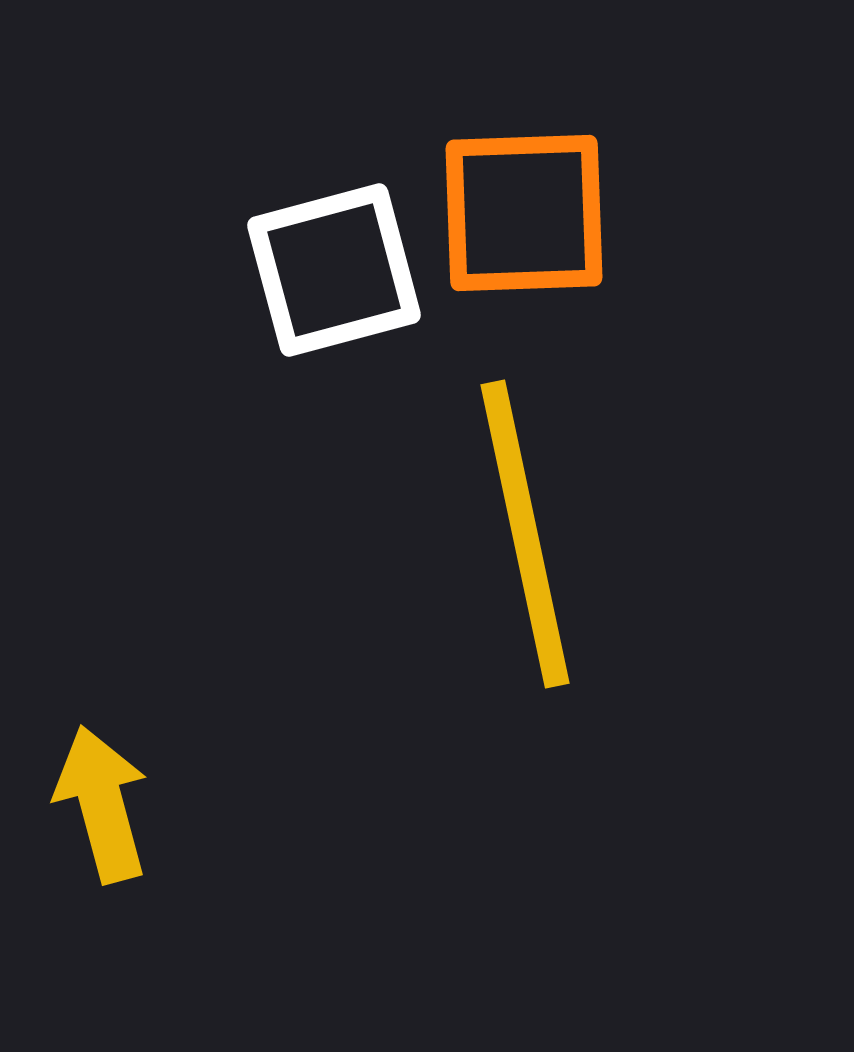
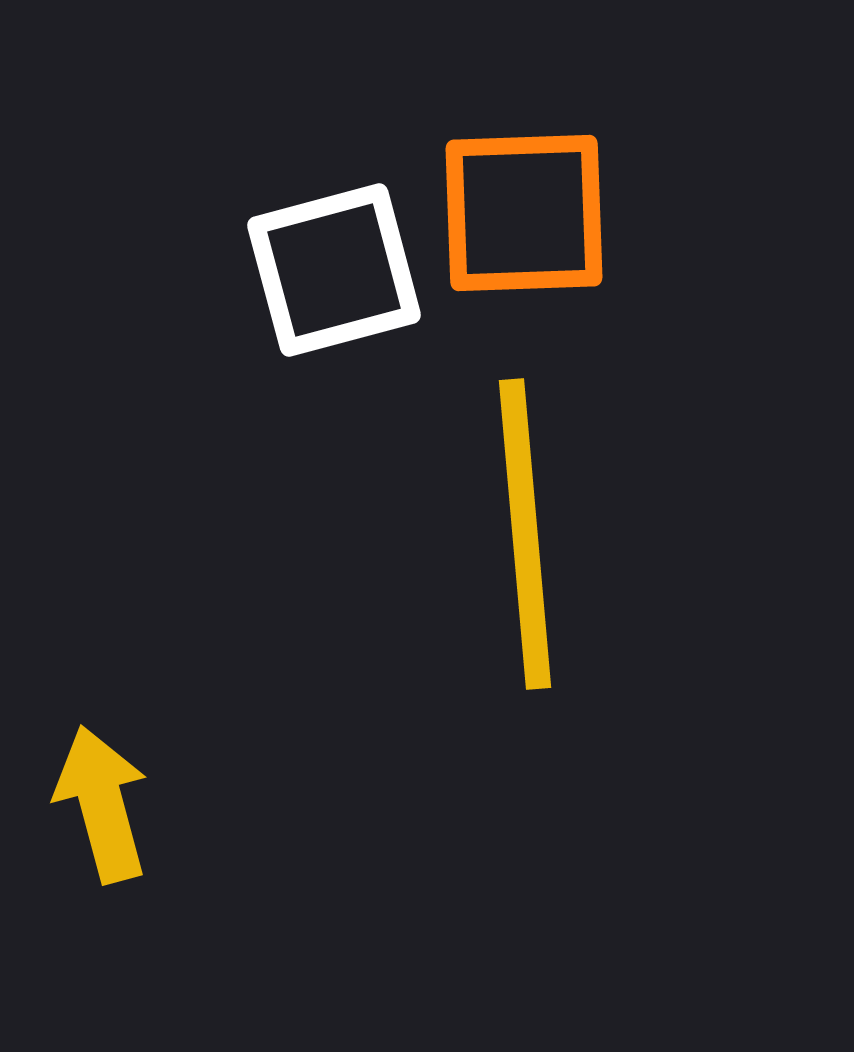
yellow line: rotated 7 degrees clockwise
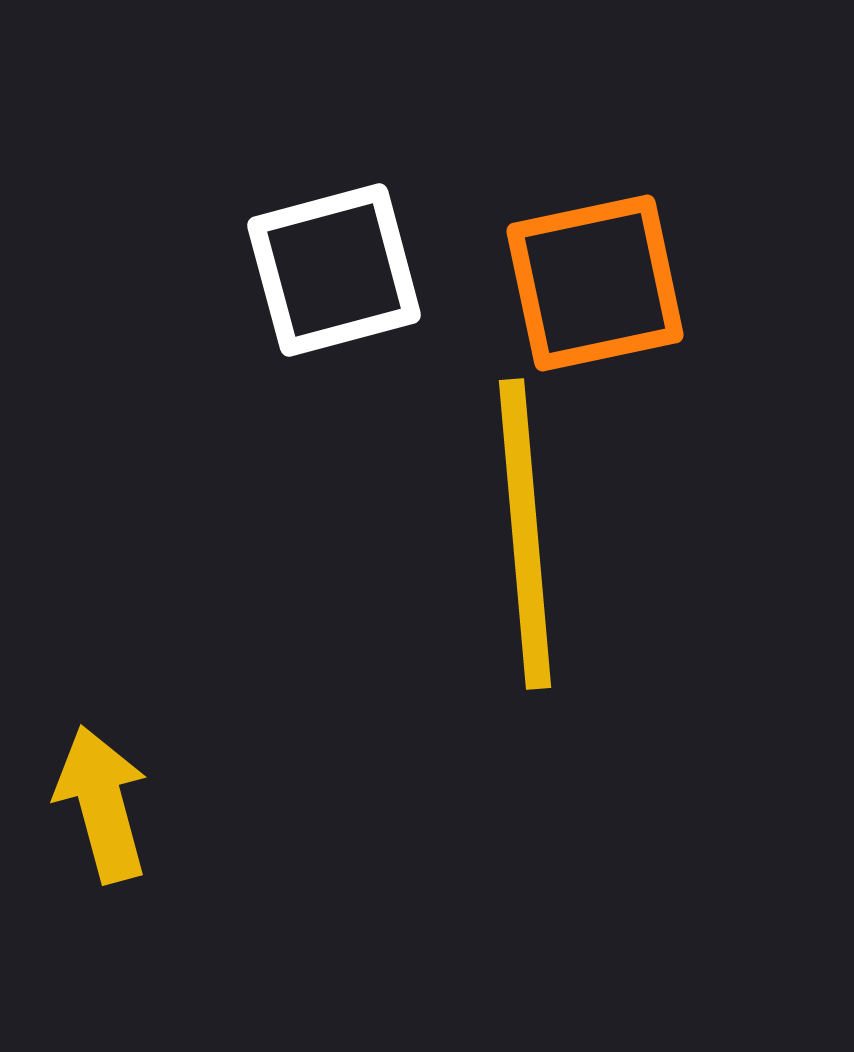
orange square: moved 71 px right, 70 px down; rotated 10 degrees counterclockwise
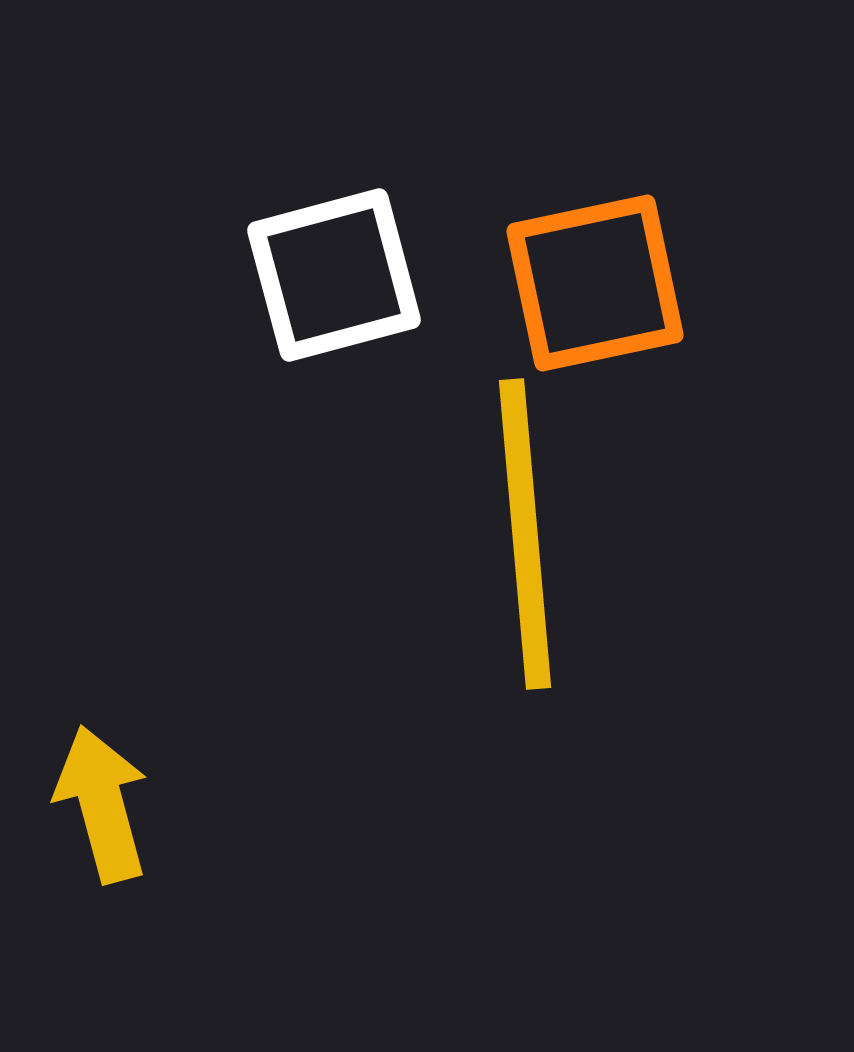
white square: moved 5 px down
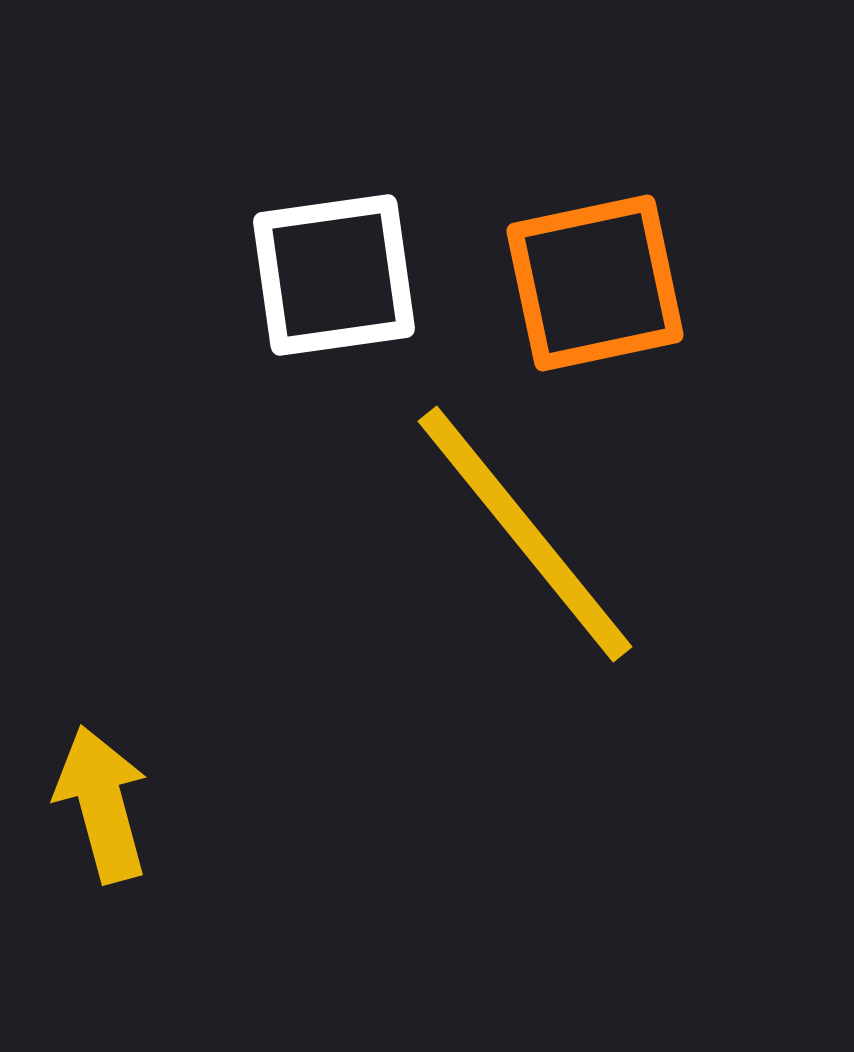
white square: rotated 7 degrees clockwise
yellow line: rotated 34 degrees counterclockwise
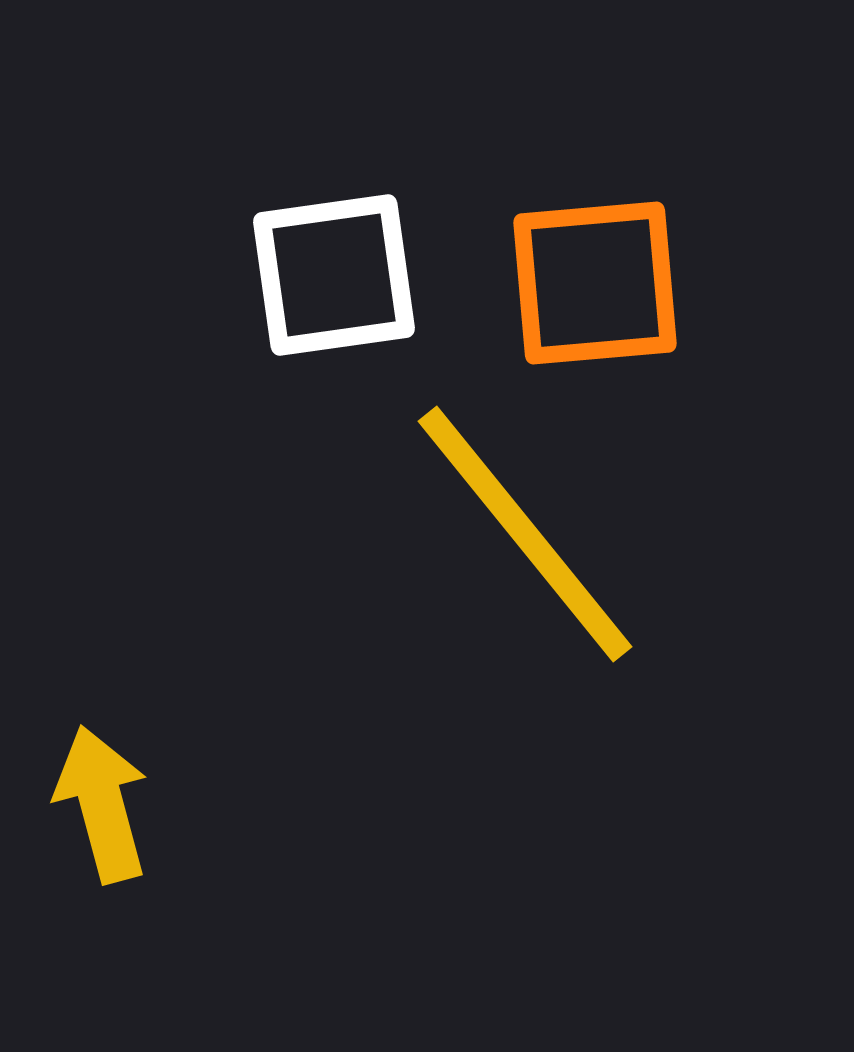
orange square: rotated 7 degrees clockwise
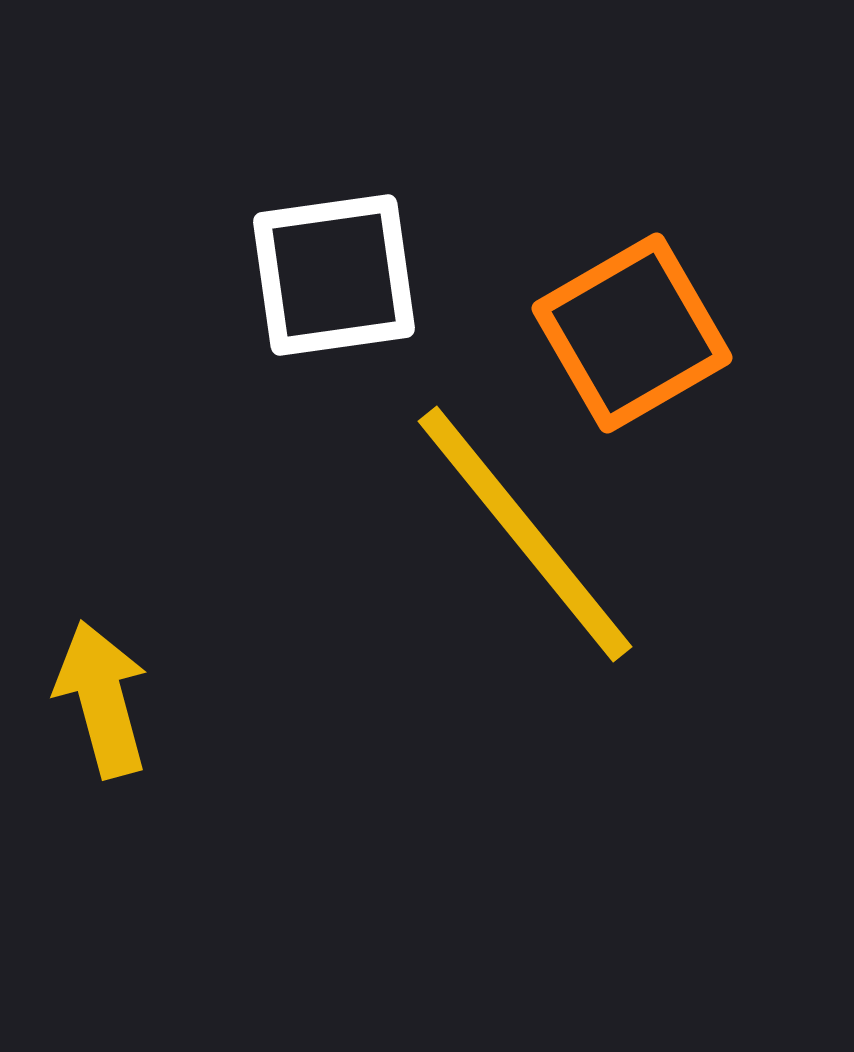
orange square: moved 37 px right, 50 px down; rotated 25 degrees counterclockwise
yellow arrow: moved 105 px up
